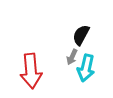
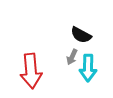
black semicircle: rotated 90 degrees counterclockwise
cyan arrow: moved 2 px right; rotated 12 degrees counterclockwise
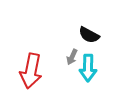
black semicircle: moved 8 px right
red arrow: rotated 16 degrees clockwise
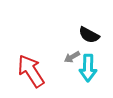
gray arrow: rotated 35 degrees clockwise
red arrow: rotated 136 degrees clockwise
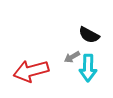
red arrow: rotated 72 degrees counterclockwise
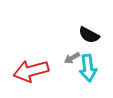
gray arrow: moved 1 px down
cyan arrow: rotated 8 degrees counterclockwise
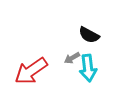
red arrow: rotated 20 degrees counterclockwise
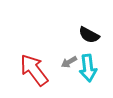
gray arrow: moved 3 px left, 4 px down
red arrow: moved 3 px right, 1 px up; rotated 88 degrees clockwise
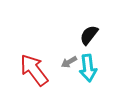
black semicircle: rotated 100 degrees clockwise
